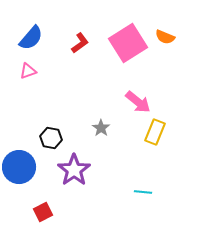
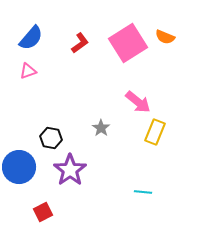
purple star: moved 4 px left
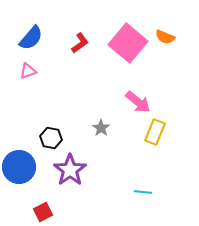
pink square: rotated 18 degrees counterclockwise
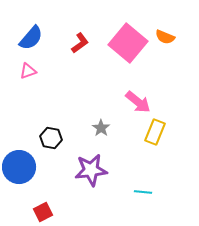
purple star: moved 21 px right; rotated 28 degrees clockwise
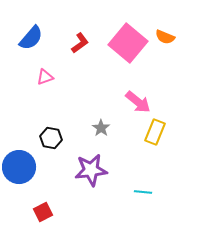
pink triangle: moved 17 px right, 6 px down
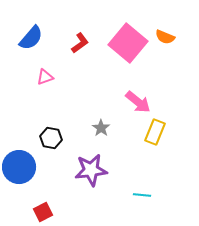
cyan line: moved 1 px left, 3 px down
